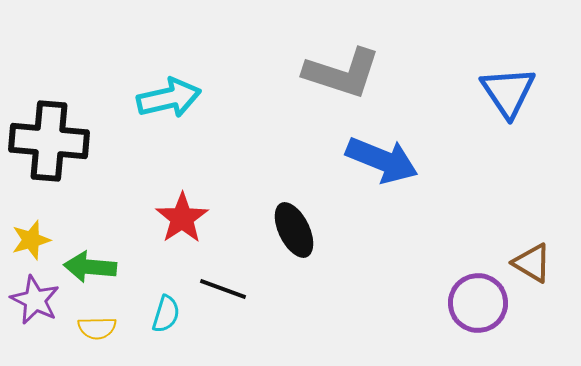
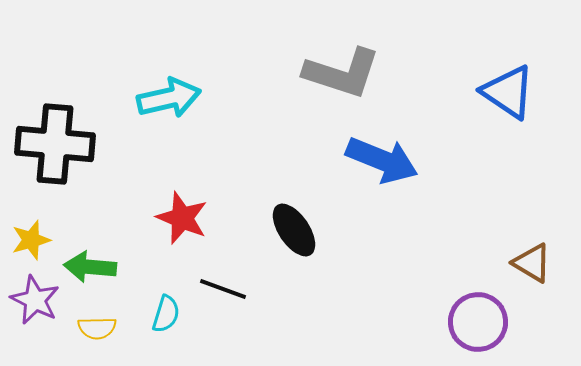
blue triangle: rotated 22 degrees counterclockwise
black cross: moved 6 px right, 3 px down
red star: rotated 16 degrees counterclockwise
black ellipse: rotated 8 degrees counterclockwise
purple circle: moved 19 px down
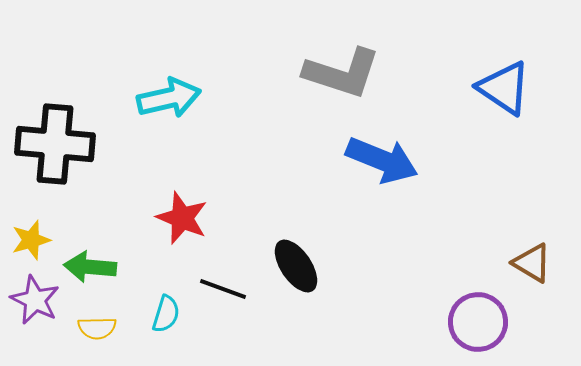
blue triangle: moved 4 px left, 4 px up
black ellipse: moved 2 px right, 36 px down
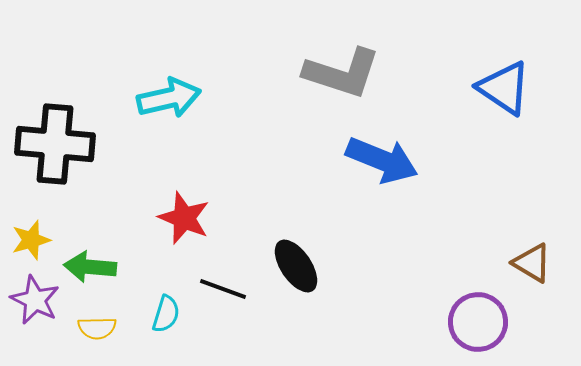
red star: moved 2 px right
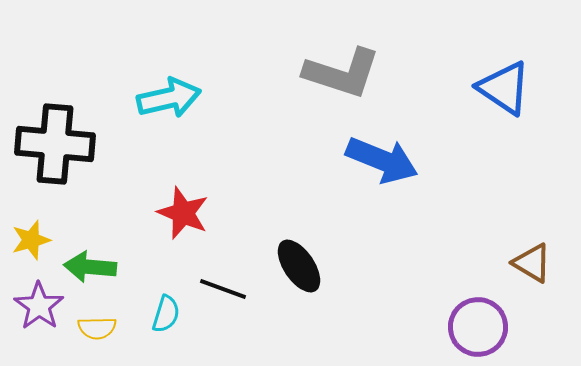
red star: moved 1 px left, 5 px up
black ellipse: moved 3 px right
purple star: moved 4 px right, 6 px down; rotated 9 degrees clockwise
purple circle: moved 5 px down
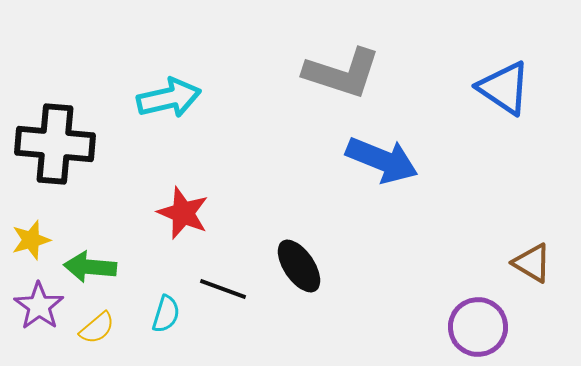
yellow semicircle: rotated 39 degrees counterclockwise
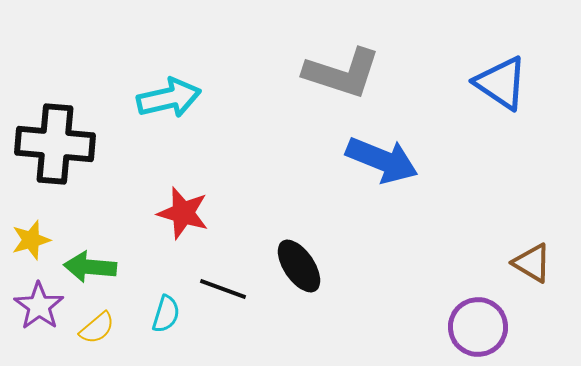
blue triangle: moved 3 px left, 5 px up
red star: rotated 6 degrees counterclockwise
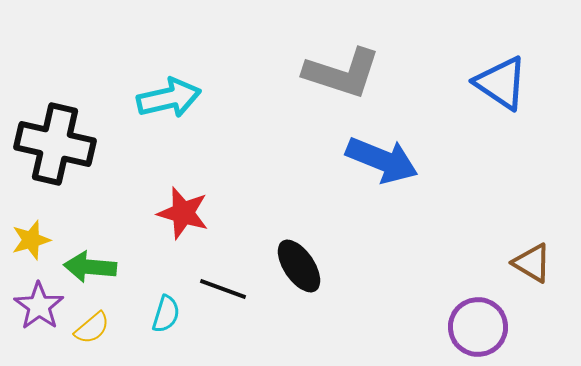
black cross: rotated 8 degrees clockwise
yellow semicircle: moved 5 px left
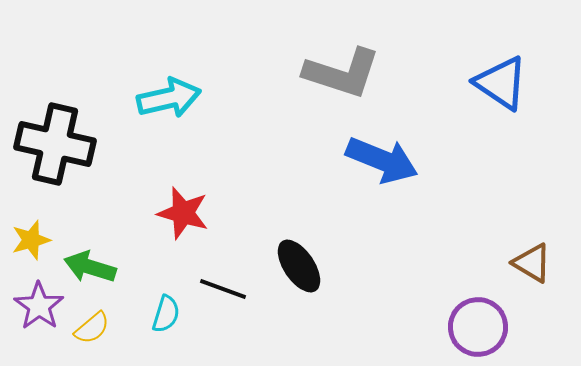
green arrow: rotated 12 degrees clockwise
